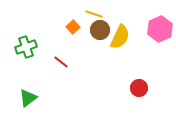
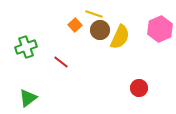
orange square: moved 2 px right, 2 px up
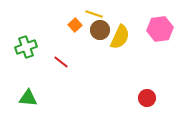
pink hexagon: rotated 15 degrees clockwise
red circle: moved 8 px right, 10 px down
green triangle: rotated 42 degrees clockwise
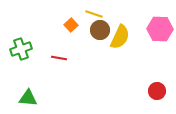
orange square: moved 4 px left
pink hexagon: rotated 10 degrees clockwise
green cross: moved 5 px left, 2 px down
red line: moved 2 px left, 4 px up; rotated 28 degrees counterclockwise
red circle: moved 10 px right, 7 px up
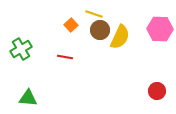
green cross: rotated 10 degrees counterclockwise
red line: moved 6 px right, 1 px up
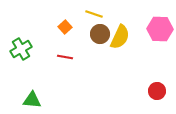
orange square: moved 6 px left, 2 px down
brown circle: moved 4 px down
green triangle: moved 4 px right, 2 px down
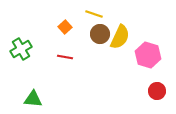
pink hexagon: moved 12 px left, 26 px down; rotated 15 degrees clockwise
green triangle: moved 1 px right, 1 px up
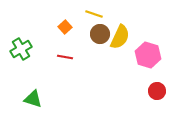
green triangle: rotated 12 degrees clockwise
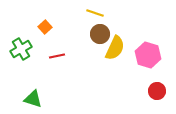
yellow line: moved 1 px right, 1 px up
orange square: moved 20 px left
yellow semicircle: moved 5 px left, 11 px down
red line: moved 8 px left, 1 px up; rotated 21 degrees counterclockwise
